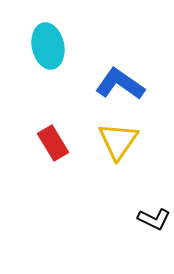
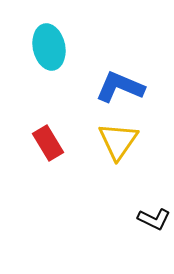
cyan ellipse: moved 1 px right, 1 px down
blue L-shape: moved 3 px down; rotated 12 degrees counterclockwise
red rectangle: moved 5 px left
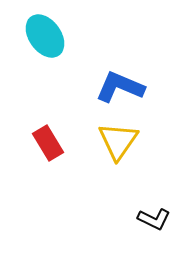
cyan ellipse: moved 4 px left, 11 px up; rotated 24 degrees counterclockwise
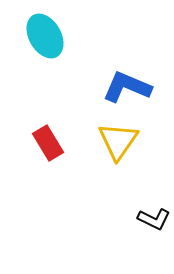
cyan ellipse: rotated 6 degrees clockwise
blue L-shape: moved 7 px right
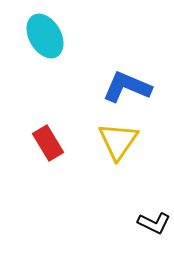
black L-shape: moved 4 px down
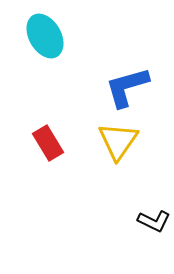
blue L-shape: rotated 39 degrees counterclockwise
black L-shape: moved 2 px up
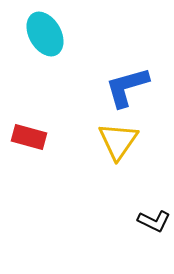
cyan ellipse: moved 2 px up
red rectangle: moved 19 px left, 6 px up; rotated 44 degrees counterclockwise
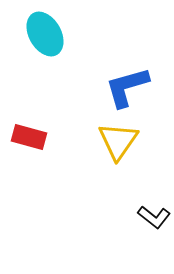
black L-shape: moved 4 px up; rotated 12 degrees clockwise
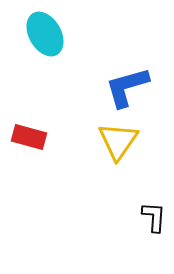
black L-shape: rotated 124 degrees counterclockwise
